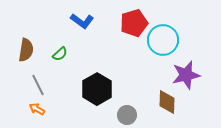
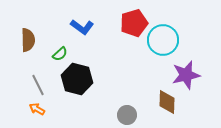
blue L-shape: moved 6 px down
brown semicircle: moved 2 px right, 10 px up; rotated 10 degrees counterclockwise
black hexagon: moved 20 px left, 10 px up; rotated 16 degrees counterclockwise
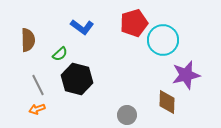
orange arrow: rotated 49 degrees counterclockwise
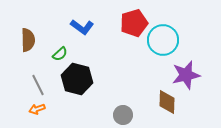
gray circle: moved 4 px left
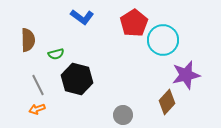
red pentagon: rotated 16 degrees counterclockwise
blue L-shape: moved 10 px up
green semicircle: moved 4 px left; rotated 28 degrees clockwise
brown diamond: rotated 40 degrees clockwise
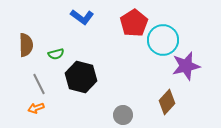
brown semicircle: moved 2 px left, 5 px down
purple star: moved 9 px up
black hexagon: moved 4 px right, 2 px up
gray line: moved 1 px right, 1 px up
orange arrow: moved 1 px left, 1 px up
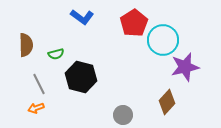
purple star: moved 1 px left, 1 px down
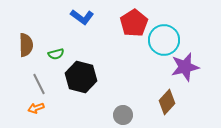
cyan circle: moved 1 px right
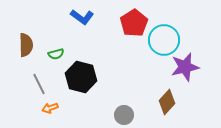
orange arrow: moved 14 px right
gray circle: moved 1 px right
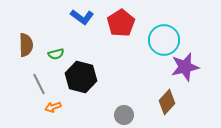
red pentagon: moved 13 px left
orange arrow: moved 3 px right, 1 px up
